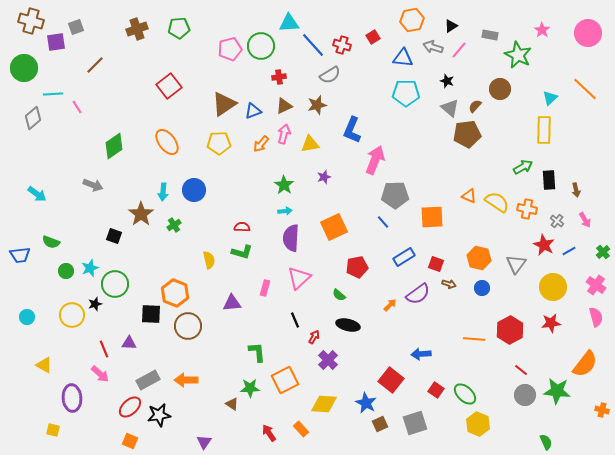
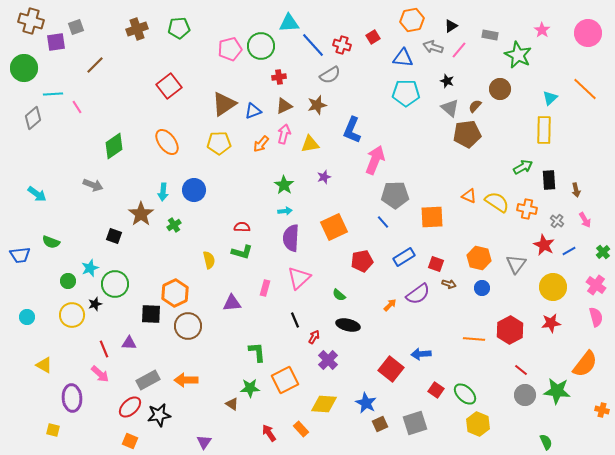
red pentagon at (357, 267): moved 5 px right, 6 px up
green circle at (66, 271): moved 2 px right, 10 px down
orange hexagon at (175, 293): rotated 12 degrees clockwise
red square at (391, 380): moved 11 px up
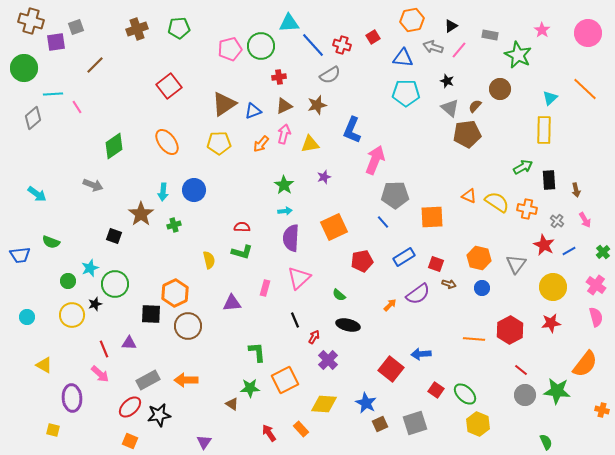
green cross at (174, 225): rotated 16 degrees clockwise
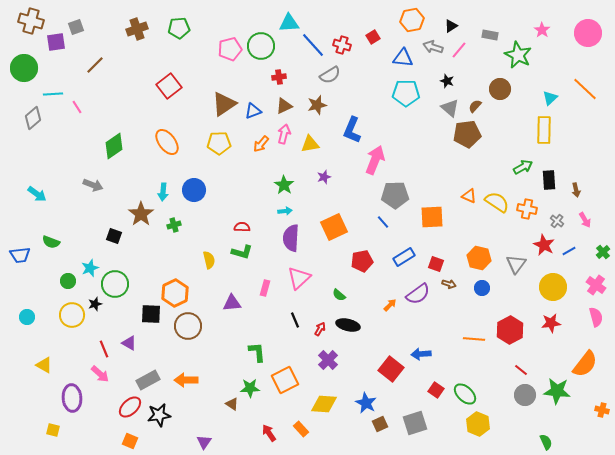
red arrow at (314, 337): moved 6 px right, 8 px up
purple triangle at (129, 343): rotated 28 degrees clockwise
